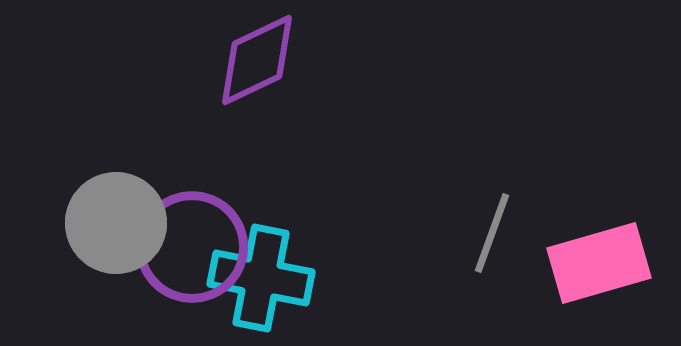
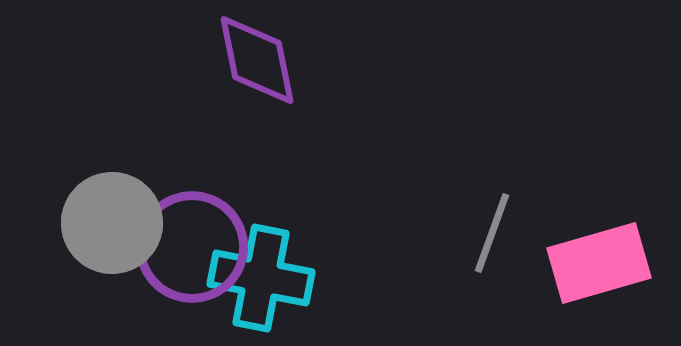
purple diamond: rotated 76 degrees counterclockwise
gray circle: moved 4 px left
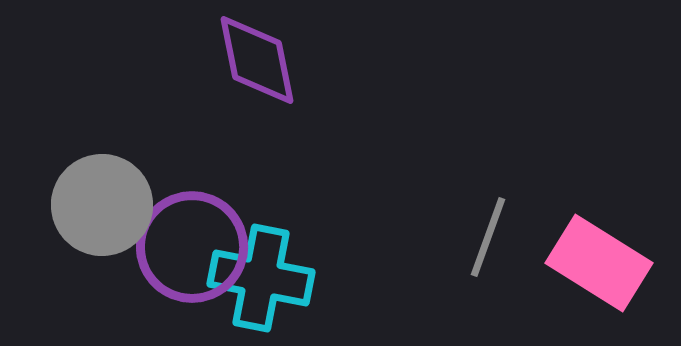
gray circle: moved 10 px left, 18 px up
gray line: moved 4 px left, 4 px down
pink rectangle: rotated 48 degrees clockwise
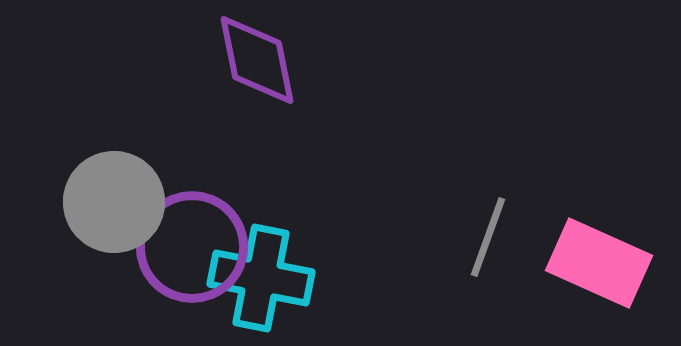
gray circle: moved 12 px right, 3 px up
pink rectangle: rotated 8 degrees counterclockwise
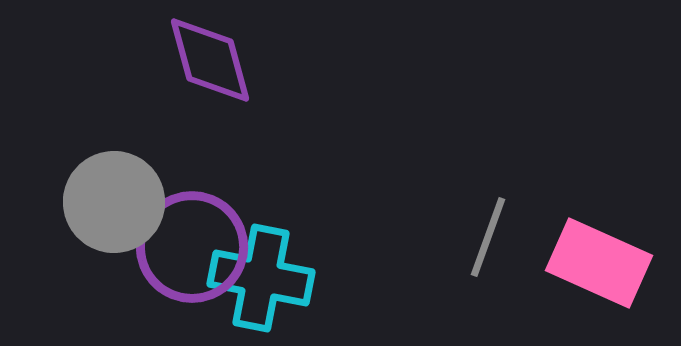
purple diamond: moved 47 px left; rotated 4 degrees counterclockwise
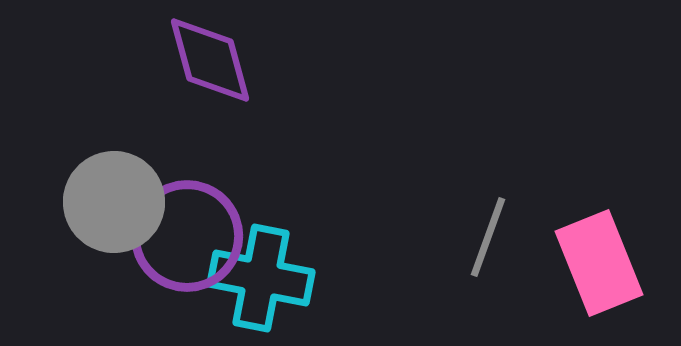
purple circle: moved 5 px left, 11 px up
pink rectangle: rotated 44 degrees clockwise
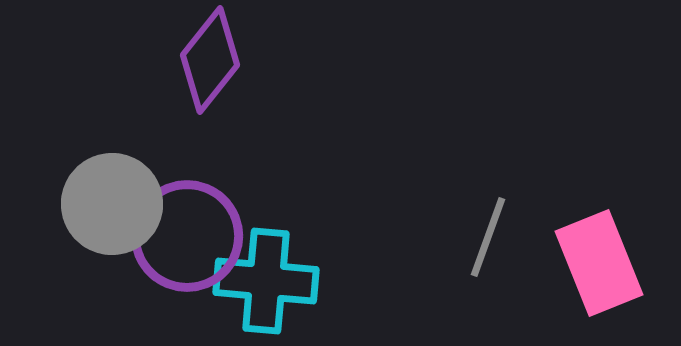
purple diamond: rotated 54 degrees clockwise
gray circle: moved 2 px left, 2 px down
cyan cross: moved 5 px right, 3 px down; rotated 6 degrees counterclockwise
